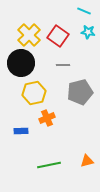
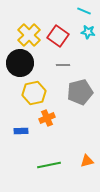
black circle: moved 1 px left
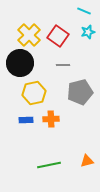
cyan star: rotated 24 degrees counterclockwise
orange cross: moved 4 px right, 1 px down; rotated 21 degrees clockwise
blue rectangle: moved 5 px right, 11 px up
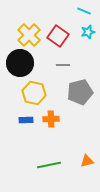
yellow hexagon: rotated 25 degrees clockwise
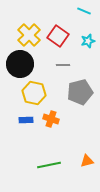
cyan star: moved 9 px down
black circle: moved 1 px down
orange cross: rotated 21 degrees clockwise
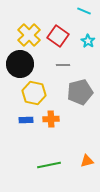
cyan star: rotated 24 degrees counterclockwise
orange cross: rotated 21 degrees counterclockwise
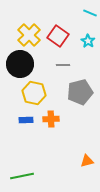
cyan line: moved 6 px right, 2 px down
green line: moved 27 px left, 11 px down
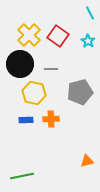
cyan line: rotated 40 degrees clockwise
gray line: moved 12 px left, 4 px down
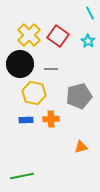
gray pentagon: moved 1 px left, 4 px down
orange triangle: moved 6 px left, 14 px up
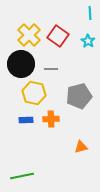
cyan line: rotated 24 degrees clockwise
black circle: moved 1 px right
